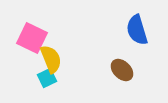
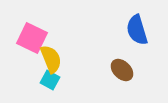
cyan square: moved 3 px right, 2 px down; rotated 36 degrees counterclockwise
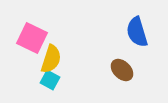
blue semicircle: moved 2 px down
yellow semicircle: rotated 40 degrees clockwise
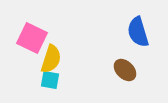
blue semicircle: moved 1 px right
brown ellipse: moved 3 px right
cyan square: rotated 18 degrees counterclockwise
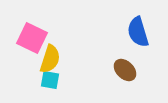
yellow semicircle: moved 1 px left
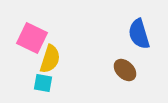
blue semicircle: moved 1 px right, 2 px down
cyan square: moved 7 px left, 3 px down
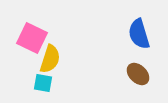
brown ellipse: moved 13 px right, 4 px down
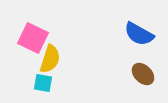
blue semicircle: rotated 44 degrees counterclockwise
pink square: moved 1 px right
brown ellipse: moved 5 px right
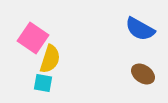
blue semicircle: moved 1 px right, 5 px up
pink square: rotated 8 degrees clockwise
brown ellipse: rotated 10 degrees counterclockwise
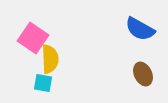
yellow semicircle: rotated 20 degrees counterclockwise
brown ellipse: rotated 30 degrees clockwise
